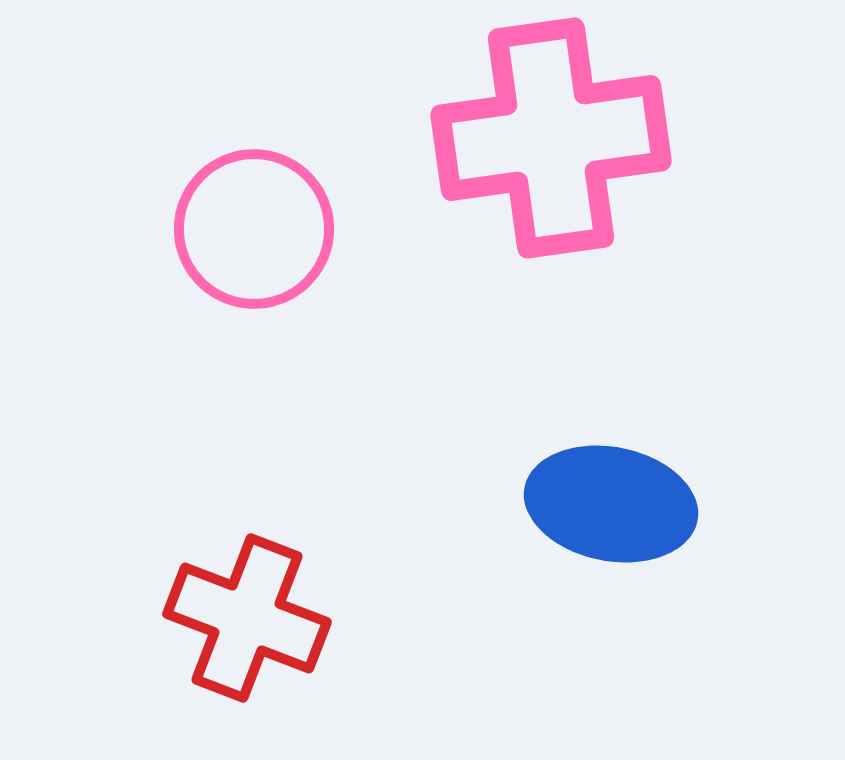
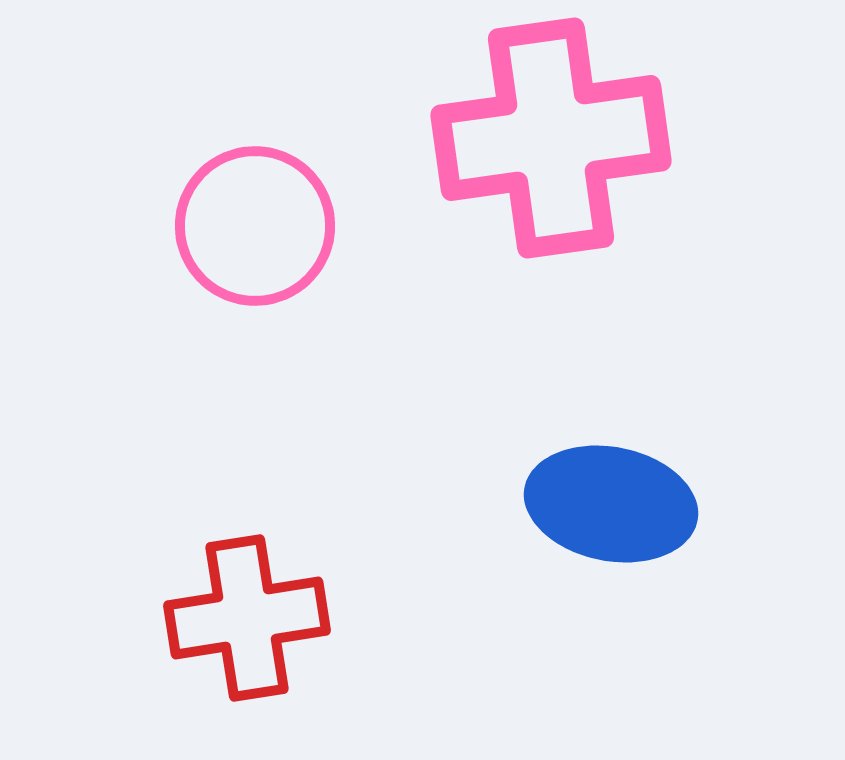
pink circle: moved 1 px right, 3 px up
red cross: rotated 30 degrees counterclockwise
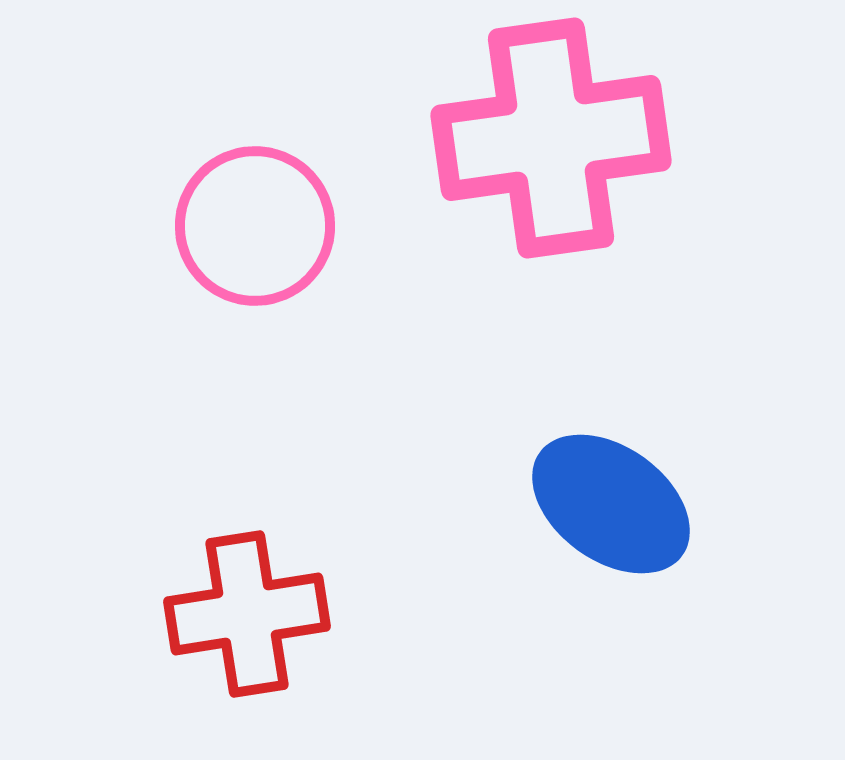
blue ellipse: rotated 25 degrees clockwise
red cross: moved 4 px up
